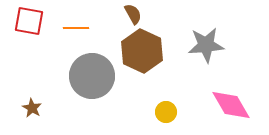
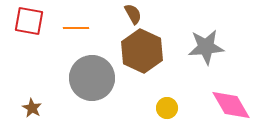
gray star: moved 2 px down
gray circle: moved 2 px down
yellow circle: moved 1 px right, 4 px up
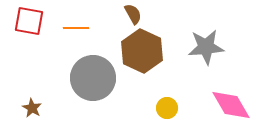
gray circle: moved 1 px right
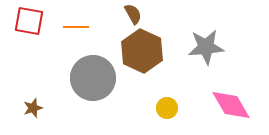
orange line: moved 1 px up
brown star: moved 1 px right; rotated 24 degrees clockwise
